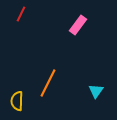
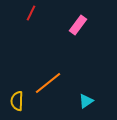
red line: moved 10 px right, 1 px up
orange line: rotated 24 degrees clockwise
cyan triangle: moved 10 px left, 10 px down; rotated 21 degrees clockwise
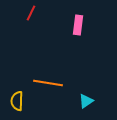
pink rectangle: rotated 30 degrees counterclockwise
orange line: rotated 48 degrees clockwise
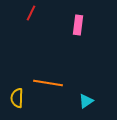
yellow semicircle: moved 3 px up
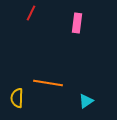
pink rectangle: moved 1 px left, 2 px up
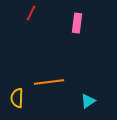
orange line: moved 1 px right, 1 px up; rotated 16 degrees counterclockwise
cyan triangle: moved 2 px right
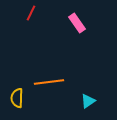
pink rectangle: rotated 42 degrees counterclockwise
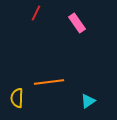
red line: moved 5 px right
